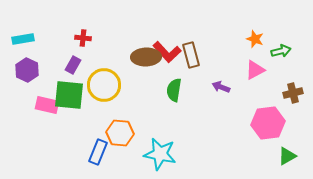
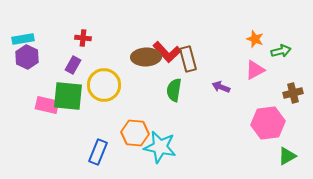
brown rectangle: moved 3 px left, 4 px down
purple hexagon: moved 13 px up
green square: moved 1 px left, 1 px down
orange hexagon: moved 15 px right
cyan star: moved 7 px up
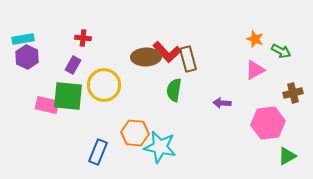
green arrow: rotated 42 degrees clockwise
purple arrow: moved 1 px right, 16 px down; rotated 18 degrees counterclockwise
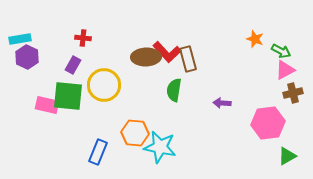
cyan rectangle: moved 3 px left
pink triangle: moved 30 px right
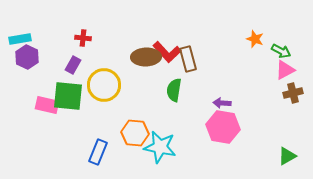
pink hexagon: moved 45 px left, 4 px down; rotated 16 degrees clockwise
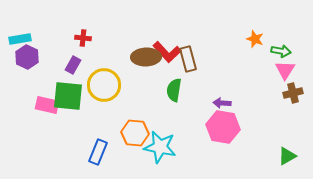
green arrow: rotated 18 degrees counterclockwise
pink triangle: rotated 30 degrees counterclockwise
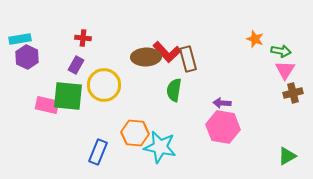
purple rectangle: moved 3 px right
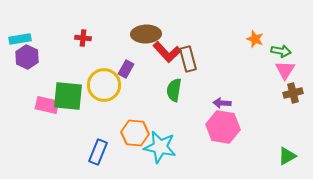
brown ellipse: moved 23 px up
purple rectangle: moved 50 px right, 4 px down
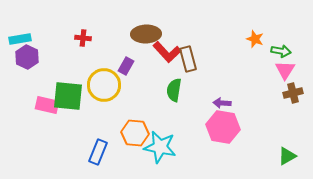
purple rectangle: moved 3 px up
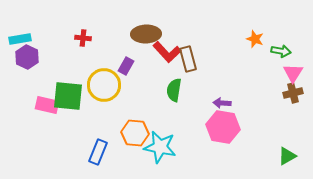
pink triangle: moved 8 px right, 3 px down
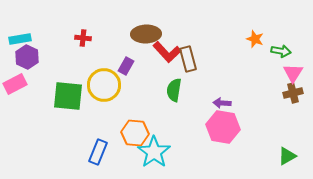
pink rectangle: moved 32 px left, 21 px up; rotated 40 degrees counterclockwise
cyan star: moved 6 px left, 5 px down; rotated 24 degrees clockwise
